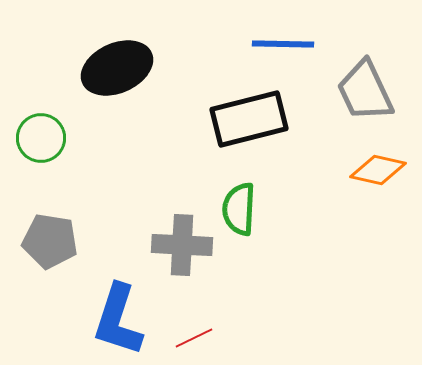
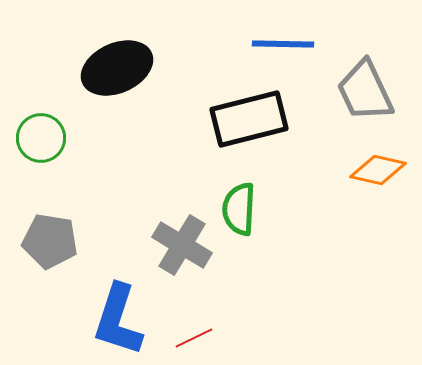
gray cross: rotated 28 degrees clockwise
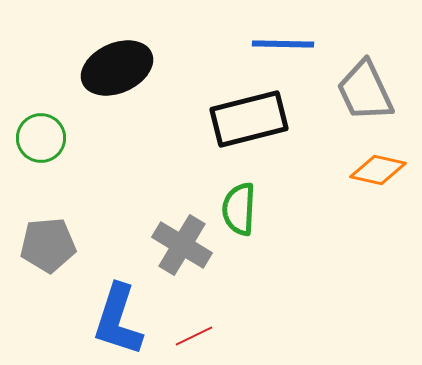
gray pentagon: moved 2 px left, 4 px down; rotated 14 degrees counterclockwise
red line: moved 2 px up
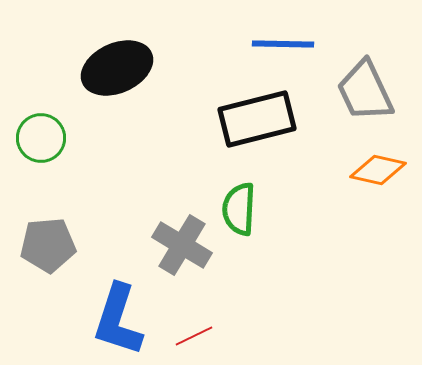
black rectangle: moved 8 px right
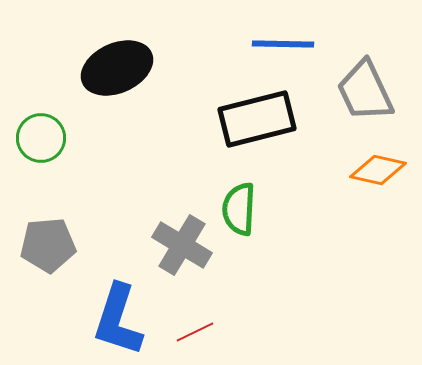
red line: moved 1 px right, 4 px up
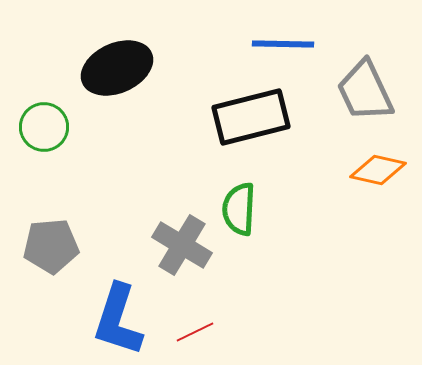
black rectangle: moved 6 px left, 2 px up
green circle: moved 3 px right, 11 px up
gray pentagon: moved 3 px right, 1 px down
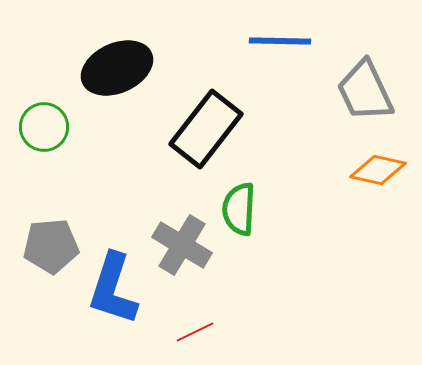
blue line: moved 3 px left, 3 px up
black rectangle: moved 45 px left, 12 px down; rotated 38 degrees counterclockwise
blue L-shape: moved 5 px left, 31 px up
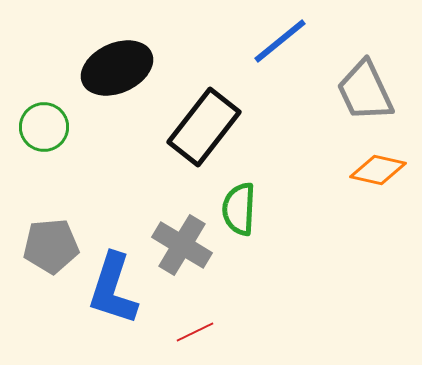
blue line: rotated 40 degrees counterclockwise
black rectangle: moved 2 px left, 2 px up
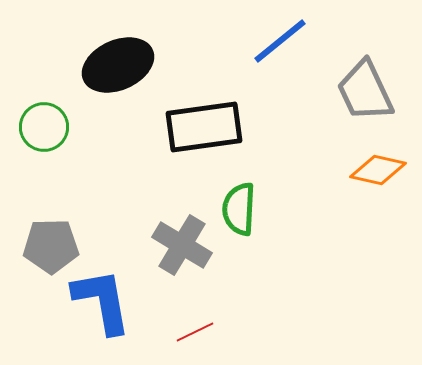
black ellipse: moved 1 px right, 3 px up
black rectangle: rotated 44 degrees clockwise
gray pentagon: rotated 4 degrees clockwise
blue L-shape: moved 11 px left, 12 px down; rotated 152 degrees clockwise
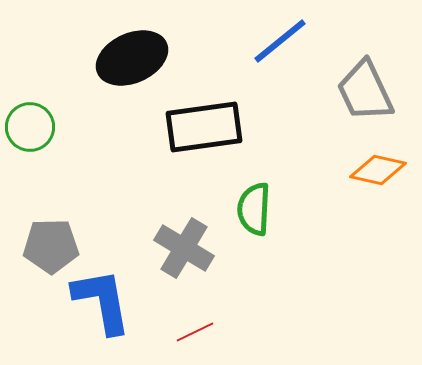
black ellipse: moved 14 px right, 7 px up
green circle: moved 14 px left
green semicircle: moved 15 px right
gray cross: moved 2 px right, 3 px down
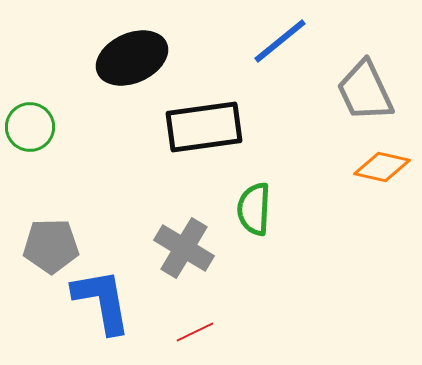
orange diamond: moved 4 px right, 3 px up
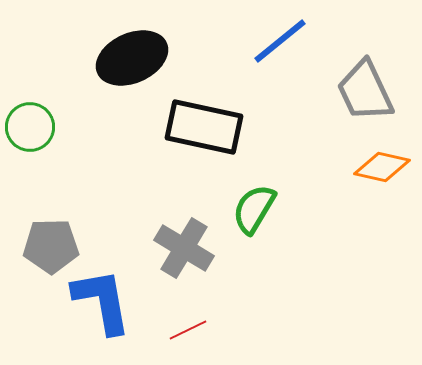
black rectangle: rotated 20 degrees clockwise
green semicircle: rotated 28 degrees clockwise
red line: moved 7 px left, 2 px up
